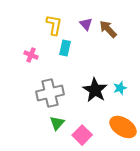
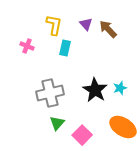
pink cross: moved 4 px left, 9 px up
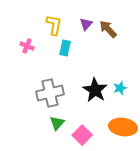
purple triangle: rotated 24 degrees clockwise
orange ellipse: rotated 24 degrees counterclockwise
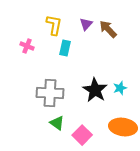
gray cross: rotated 16 degrees clockwise
green triangle: rotated 35 degrees counterclockwise
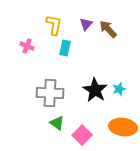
cyan star: moved 1 px left, 1 px down
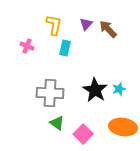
pink square: moved 1 px right, 1 px up
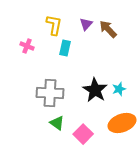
orange ellipse: moved 1 px left, 4 px up; rotated 28 degrees counterclockwise
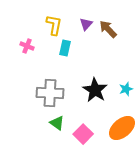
cyan star: moved 7 px right
orange ellipse: moved 5 px down; rotated 20 degrees counterclockwise
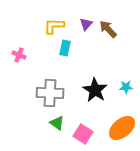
yellow L-shape: moved 1 px down; rotated 100 degrees counterclockwise
pink cross: moved 8 px left, 9 px down
cyan star: moved 2 px up; rotated 16 degrees clockwise
pink square: rotated 12 degrees counterclockwise
